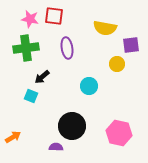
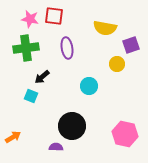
purple square: rotated 12 degrees counterclockwise
pink hexagon: moved 6 px right, 1 px down
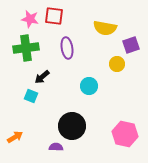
orange arrow: moved 2 px right
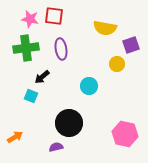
purple ellipse: moved 6 px left, 1 px down
black circle: moved 3 px left, 3 px up
purple semicircle: rotated 16 degrees counterclockwise
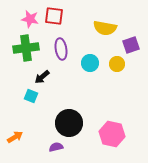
cyan circle: moved 1 px right, 23 px up
pink hexagon: moved 13 px left
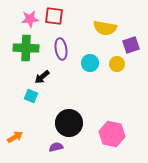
pink star: rotated 18 degrees counterclockwise
green cross: rotated 10 degrees clockwise
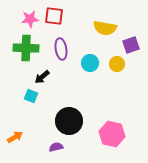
black circle: moved 2 px up
